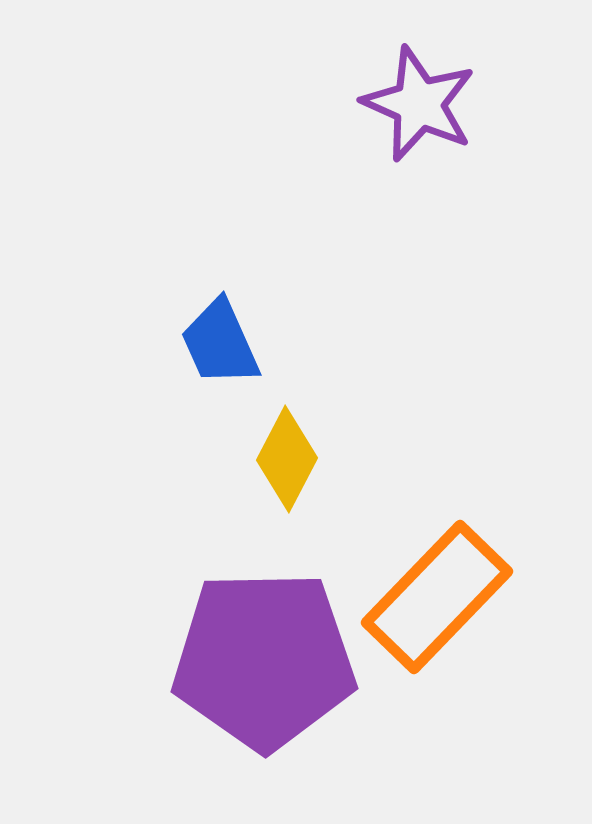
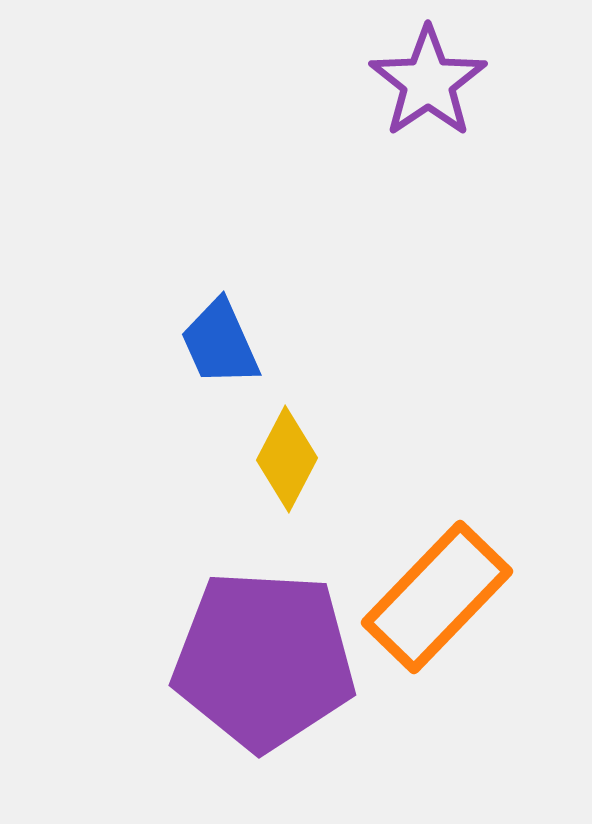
purple star: moved 9 px right, 22 px up; rotated 14 degrees clockwise
purple pentagon: rotated 4 degrees clockwise
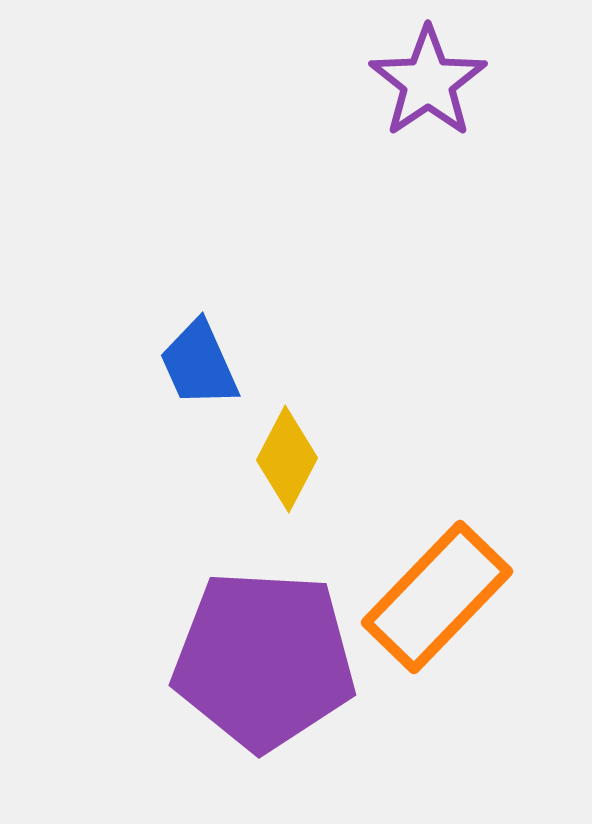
blue trapezoid: moved 21 px left, 21 px down
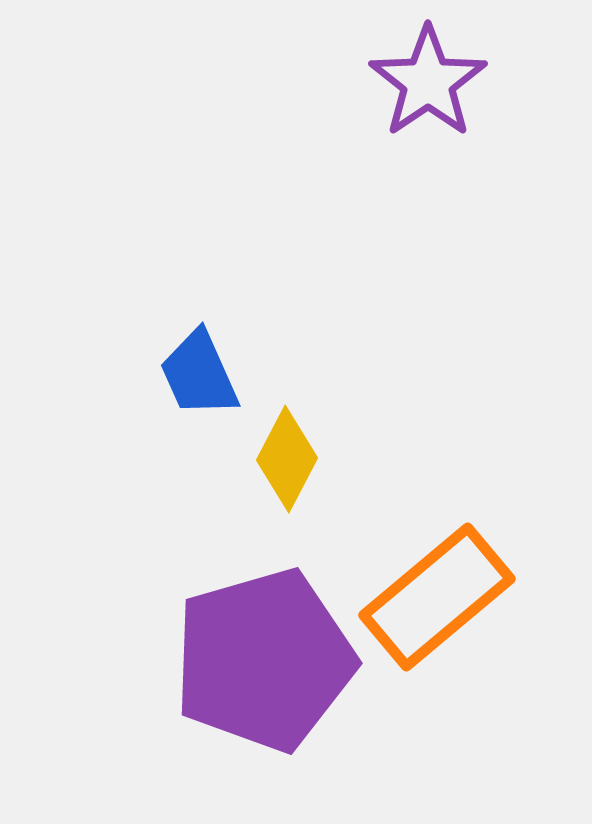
blue trapezoid: moved 10 px down
orange rectangle: rotated 6 degrees clockwise
purple pentagon: rotated 19 degrees counterclockwise
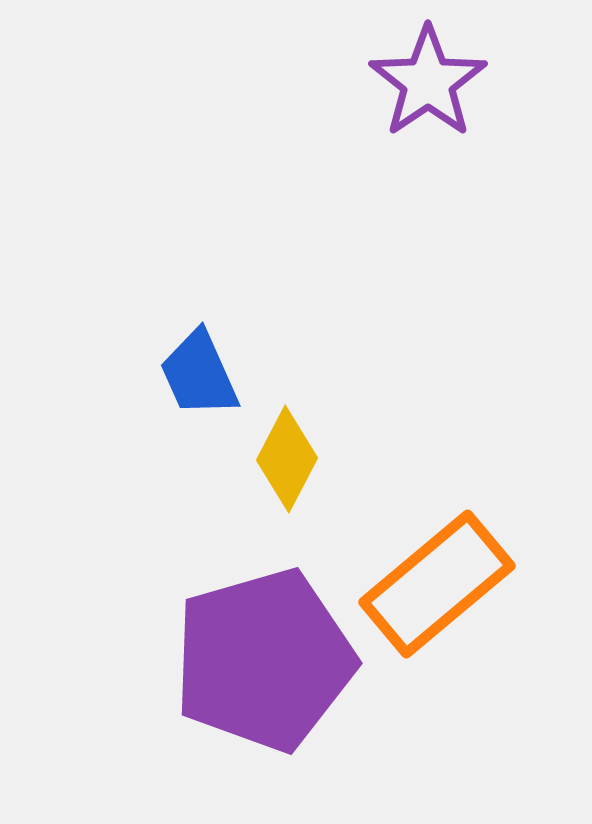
orange rectangle: moved 13 px up
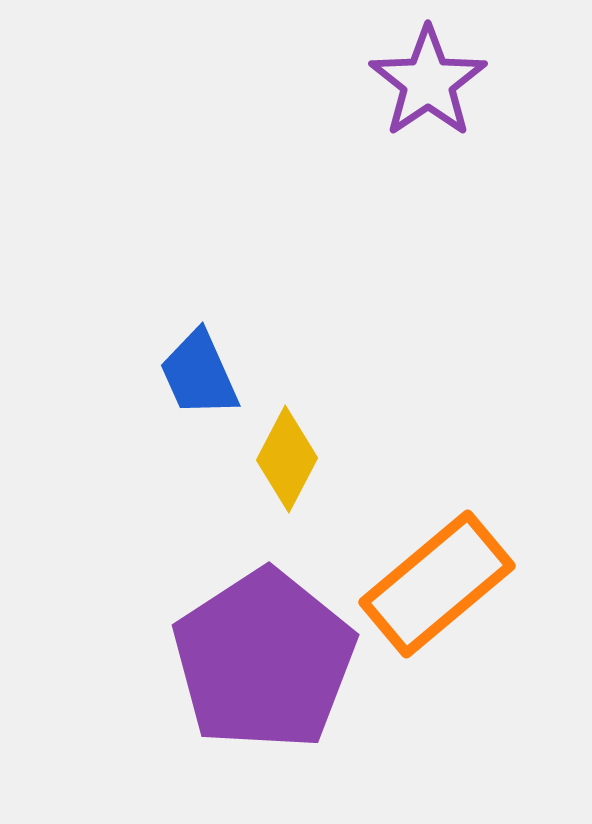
purple pentagon: rotated 17 degrees counterclockwise
